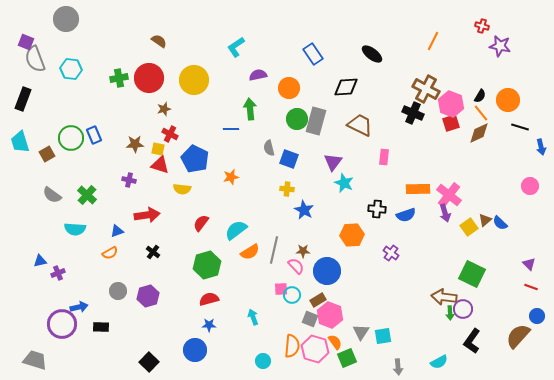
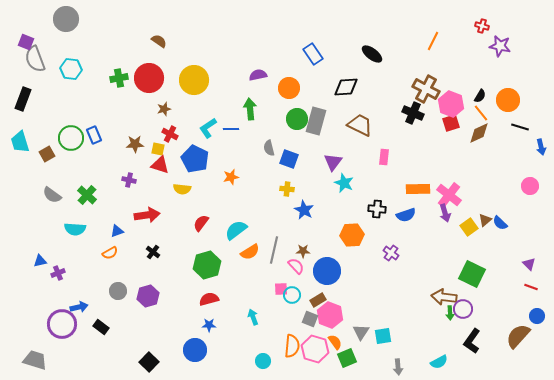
cyan L-shape at (236, 47): moved 28 px left, 81 px down
black rectangle at (101, 327): rotated 35 degrees clockwise
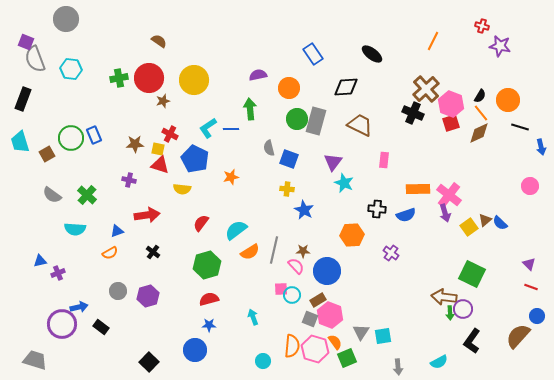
brown cross at (426, 89): rotated 20 degrees clockwise
brown star at (164, 109): moved 1 px left, 8 px up
pink rectangle at (384, 157): moved 3 px down
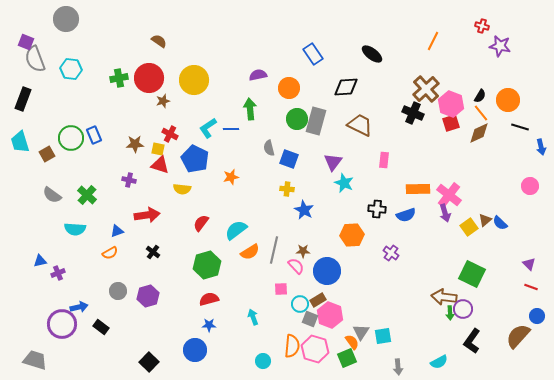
cyan circle at (292, 295): moved 8 px right, 9 px down
orange semicircle at (335, 342): moved 17 px right
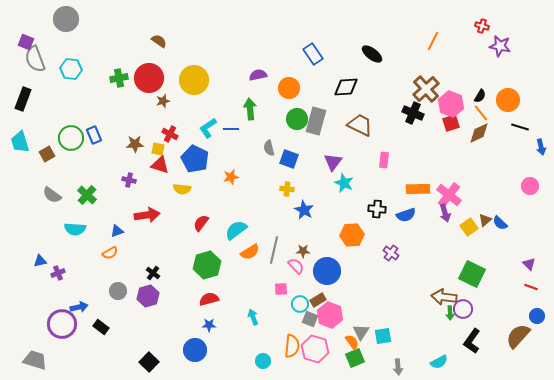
black cross at (153, 252): moved 21 px down
green square at (347, 358): moved 8 px right
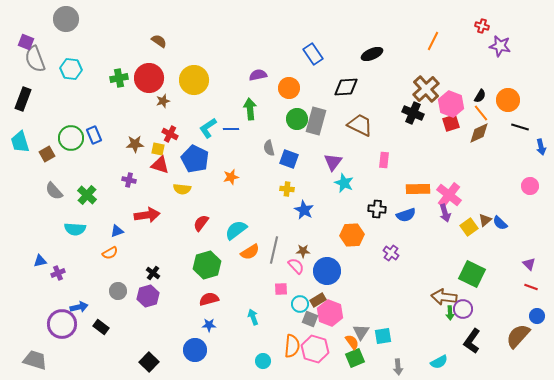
black ellipse at (372, 54): rotated 60 degrees counterclockwise
gray semicircle at (52, 195): moved 2 px right, 4 px up; rotated 12 degrees clockwise
pink hexagon at (330, 315): moved 2 px up
